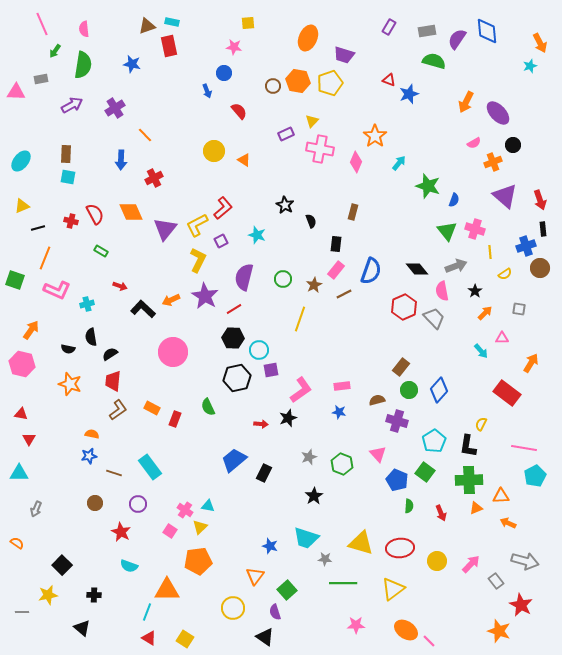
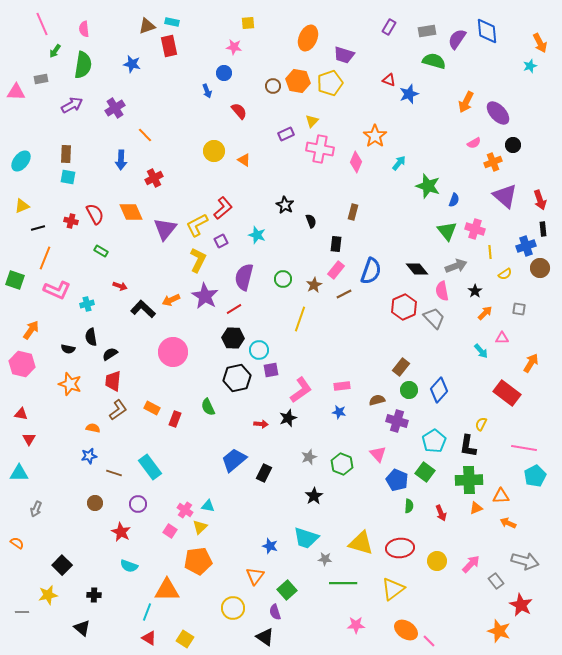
orange semicircle at (92, 434): moved 1 px right, 6 px up
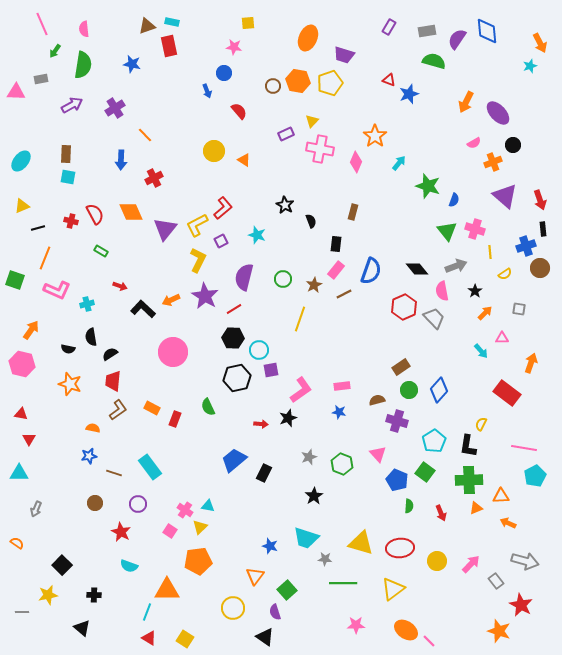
orange arrow at (531, 363): rotated 12 degrees counterclockwise
brown rectangle at (401, 367): rotated 18 degrees clockwise
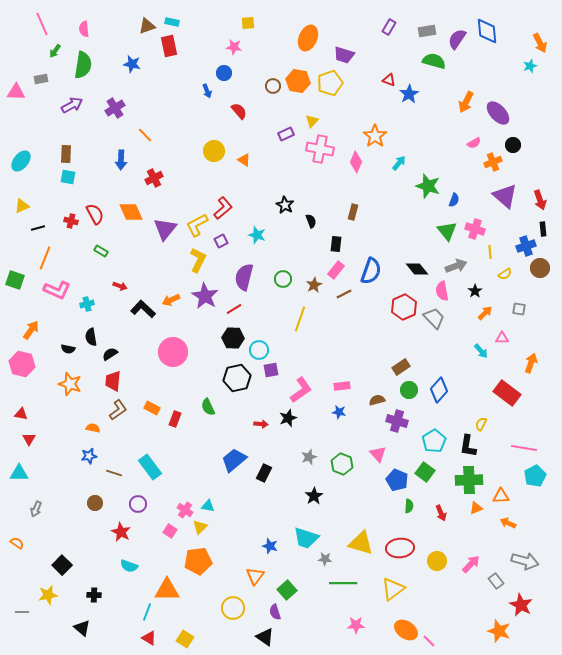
blue star at (409, 94): rotated 12 degrees counterclockwise
